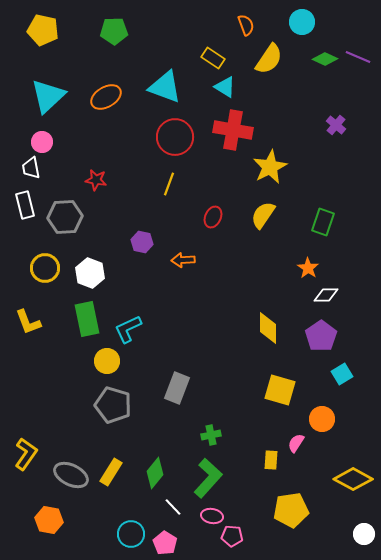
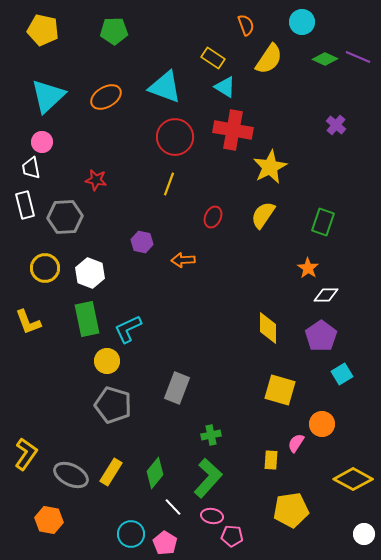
orange circle at (322, 419): moved 5 px down
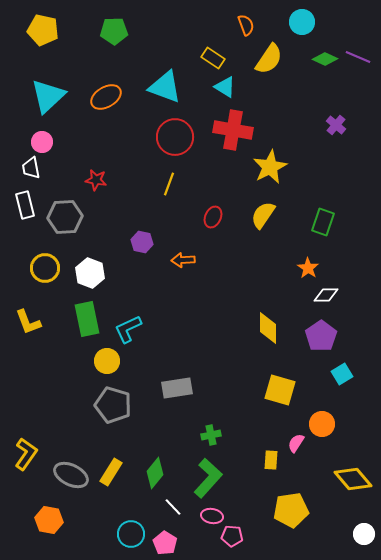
gray rectangle at (177, 388): rotated 60 degrees clockwise
yellow diamond at (353, 479): rotated 21 degrees clockwise
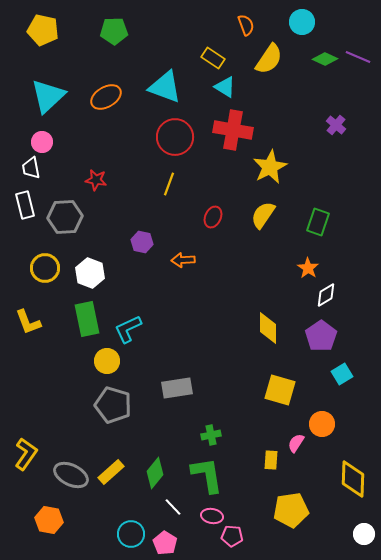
green rectangle at (323, 222): moved 5 px left
white diamond at (326, 295): rotated 30 degrees counterclockwise
yellow rectangle at (111, 472): rotated 16 degrees clockwise
green L-shape at (208, 478): moved 1 px left, 3 px up; rotated 51 degrees counterclockwise
yellow diamond at (353, 479): rotated 42 degrees clockwise
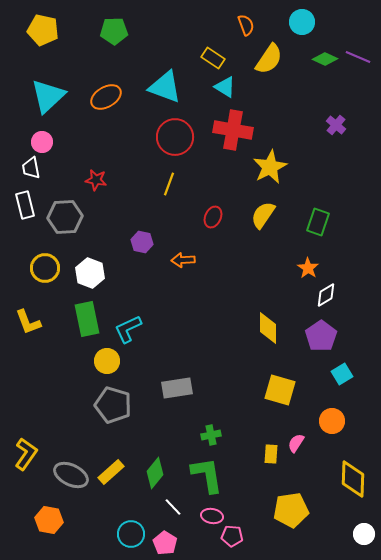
orange circle at (322, 424): moved 10 px right, 3 px up
yellow rectangle at (271, 460): moved 6 px up
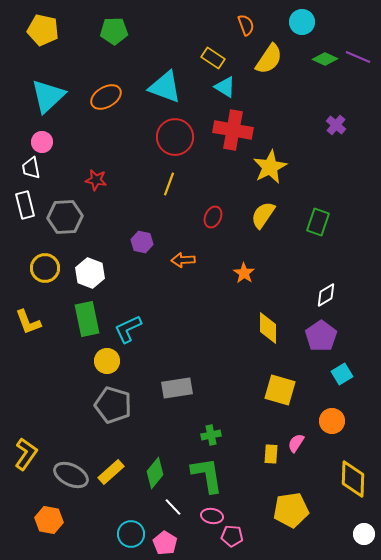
orange star at (308, 268): moved 64 px left, 5 px down
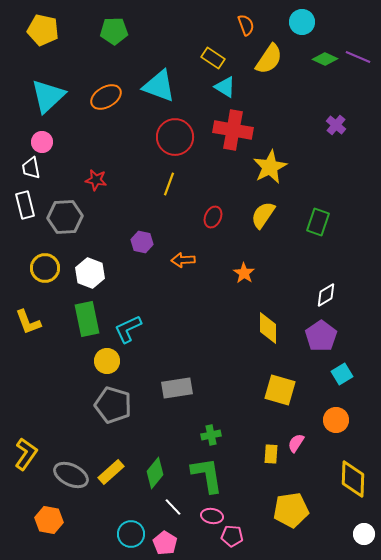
cyan triangle at (165, 87): moved 6 px left, 1 px up
orange circle at (332, 421): moved 4 px right, 1 px up
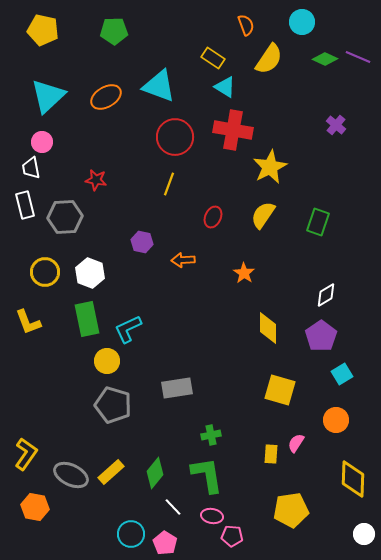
yellow circle at (45, 268): moved 4 px down
orange hexagon at (49, 520): moved 14 px left, 13 px up
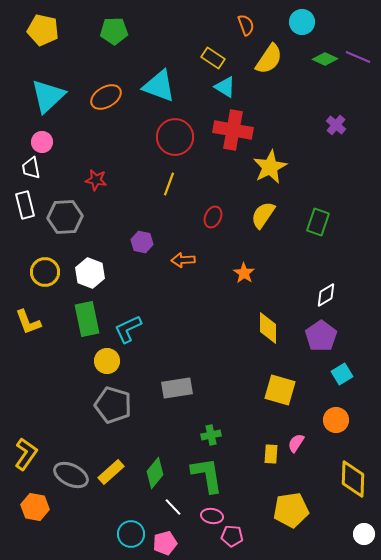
pink pentagon at (165, 543): rotated 25 degrees clockwise
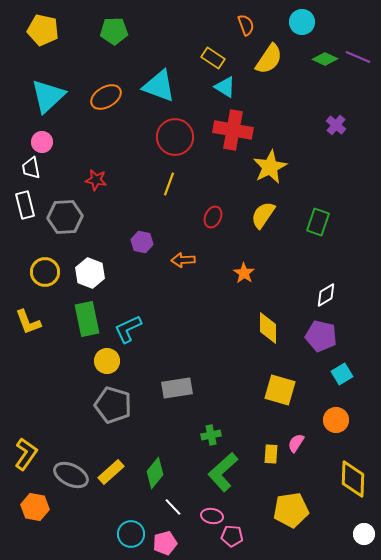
purple pentagon at (321, 336): rotated 24 degrees counterclockwise
green L-shape at (207, 475): moved 16 px right, 3 px up; rotated 123 degrees counterclockwise
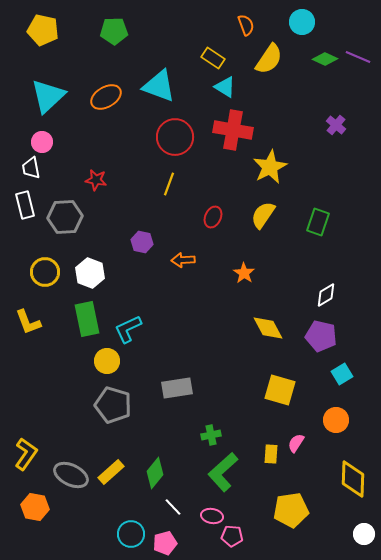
yellow diamond at (268, 328): rotated 28 degrees counterclockwise
